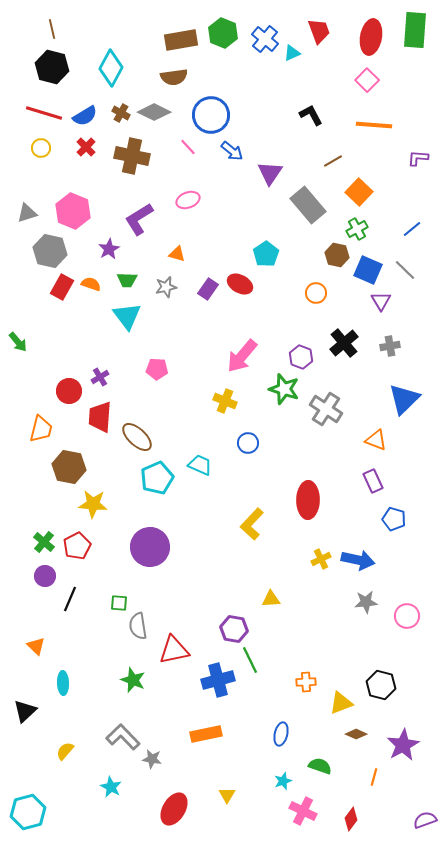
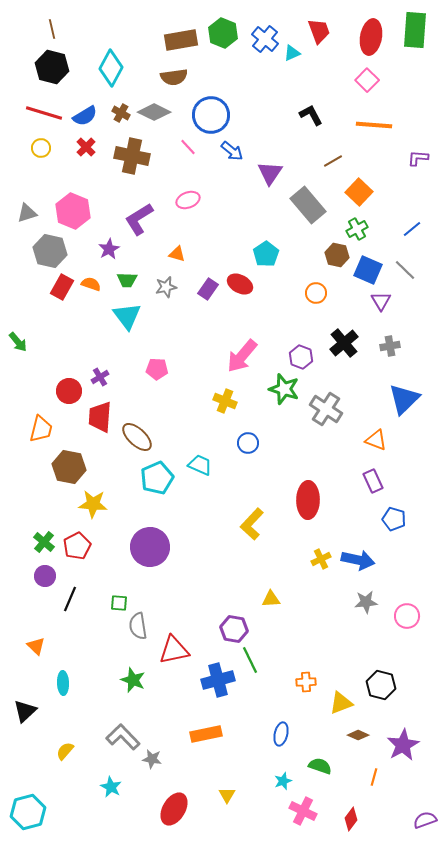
brown diamond at (356, 734): moved 2 px right, 1 px down
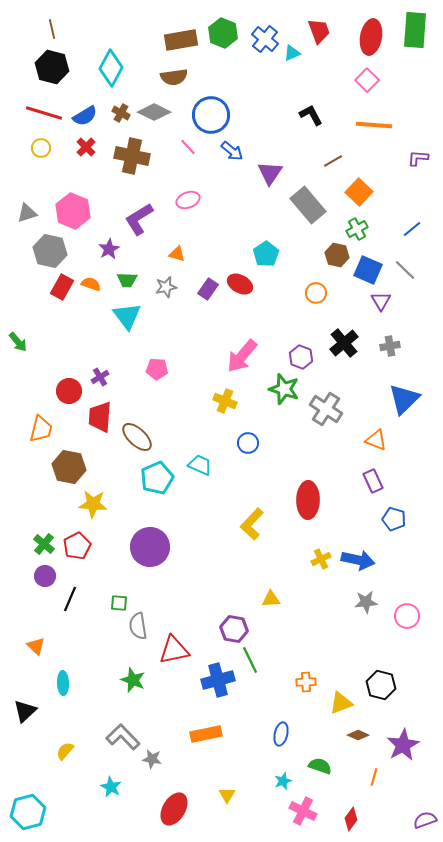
green cross at (44, 542): moved 2 px down
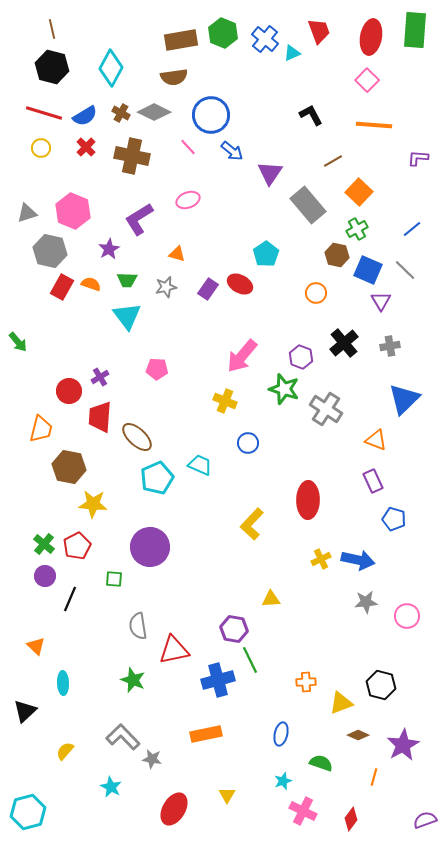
green square at (119, 603): moved 5 px left, 24 px up
green semicircle at (320, 766): moved 1 px right, 3 px up
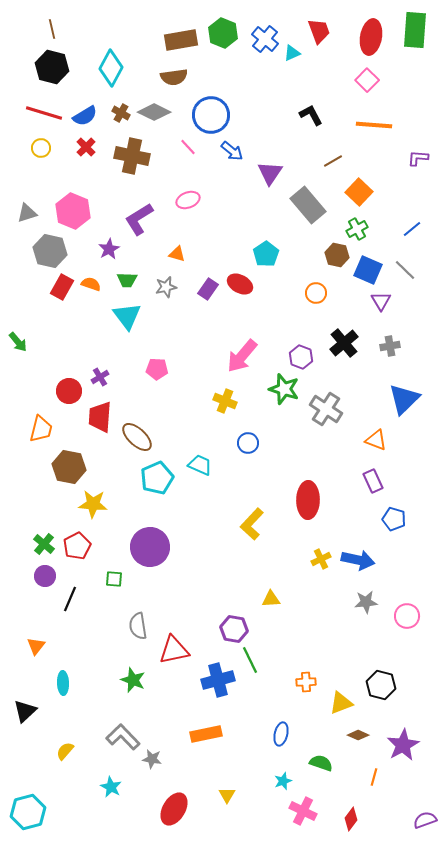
orange triangle at (36, 646): rotated 24 degrees clockwise
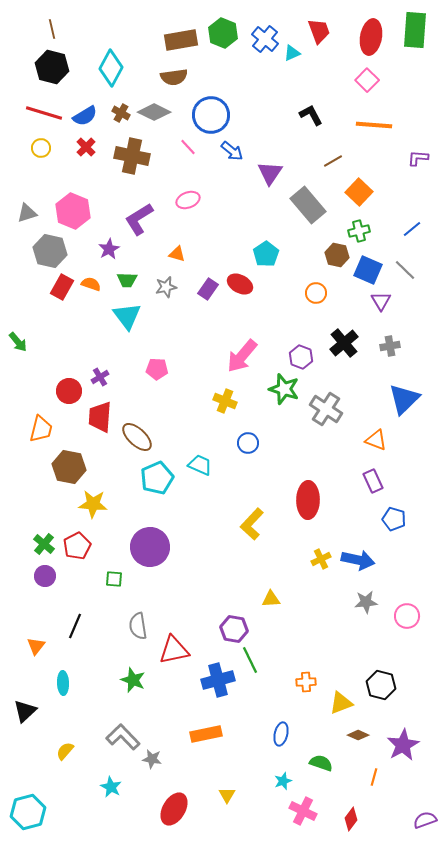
green cross at (357, 229): moved 2 px right, 2 px down; rotated 15 degrees clockwise
black line at (70, 599): moved 5 px right, 27 px down
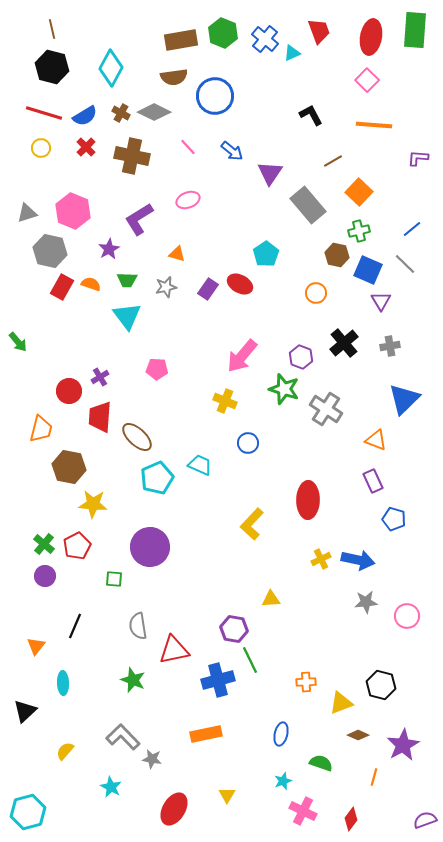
blue circle at (211, 115): moved 4 px right, 19 px up
gray line at (405, 270): moved 6 px up
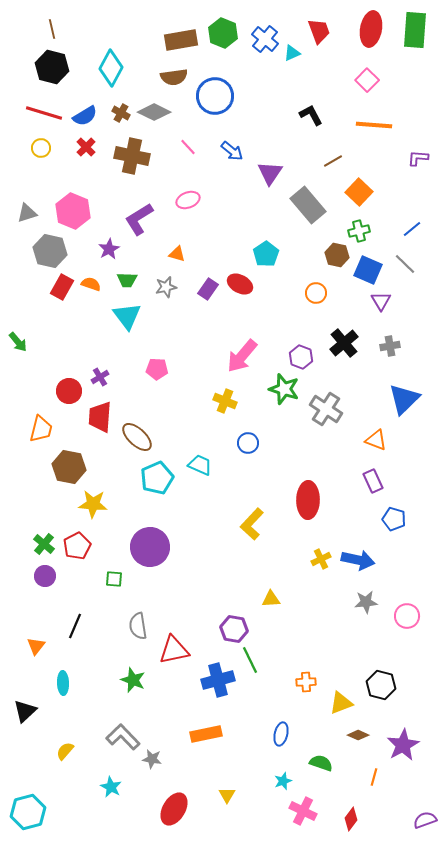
red ellipse at (371, 37): moved 8 px up
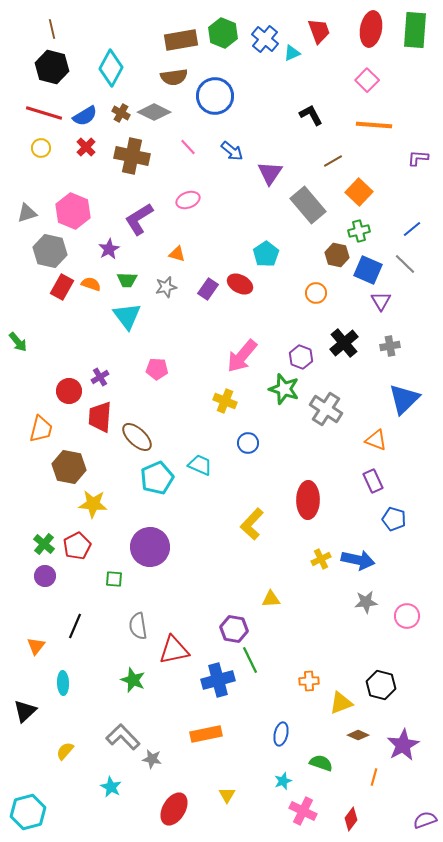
orange cross at (306, 682): moved 3 px right, 1 px up
